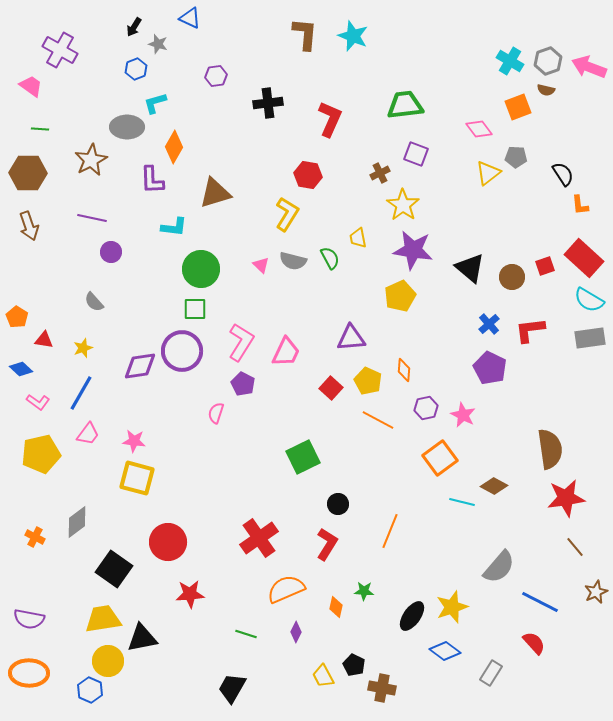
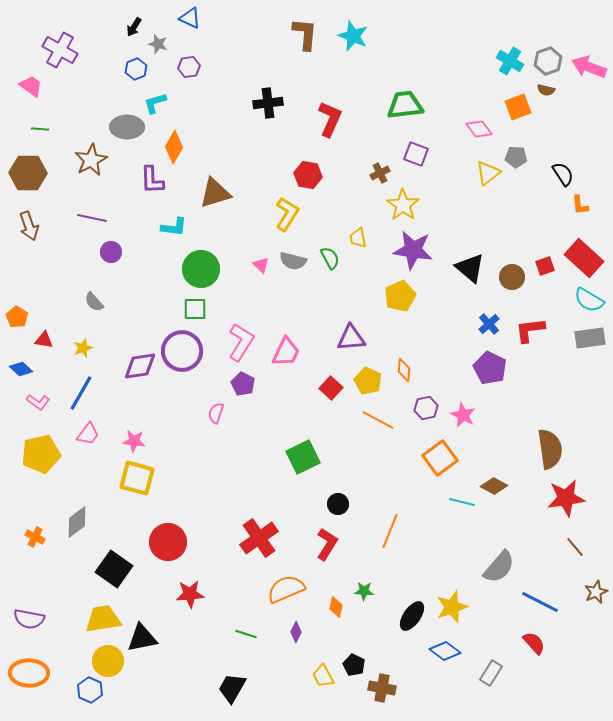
purple hexagon at (216, 76): moved 27 px left, 9 px up
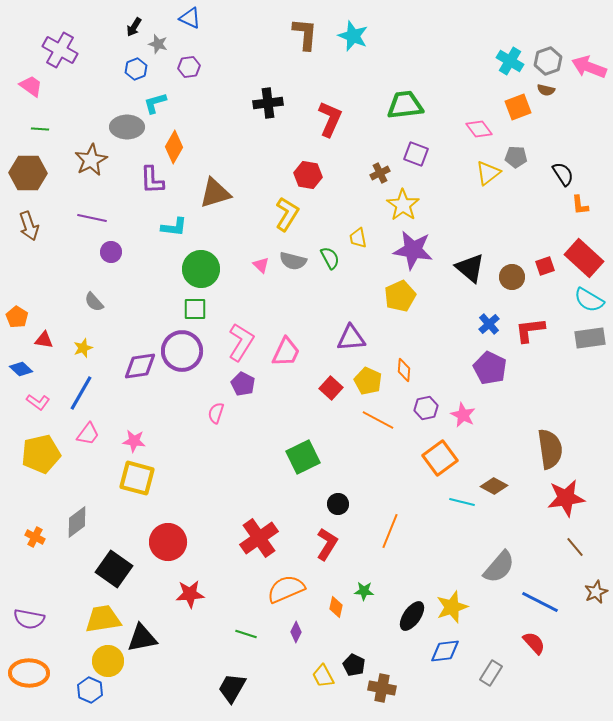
blue diamond at (445, 651): rotated 44 degrees counterclockwise
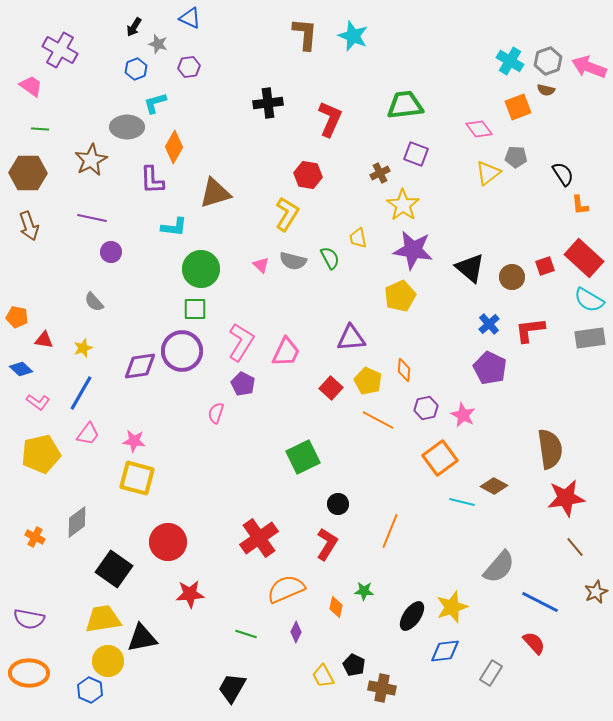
orange pentagon at (17, 317): rotated 20 degrees counterclockwise
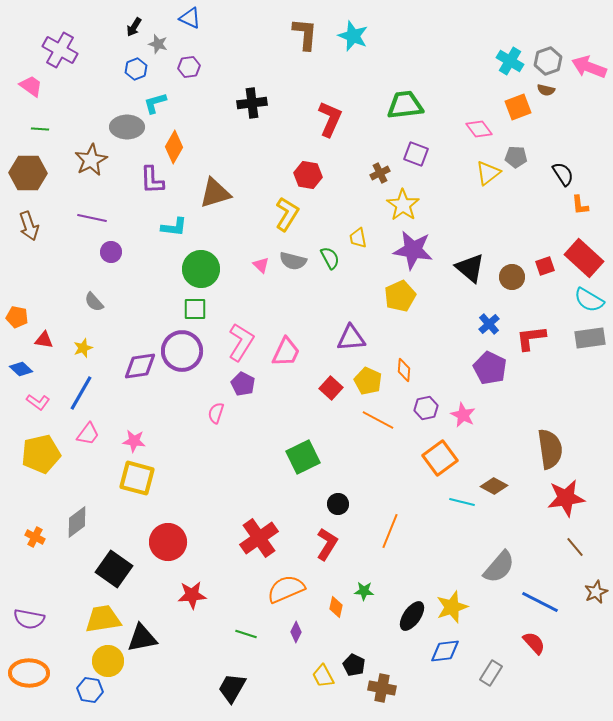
black cross at (268, 103): moved 16 px left
red L-shape at (530, 330): moved 1 px right, 8 px down
red star at (190, 594): moved 2 px right, 1 px down
blue hexagon at (90, 690): rotated 15 degrees counterclockwise
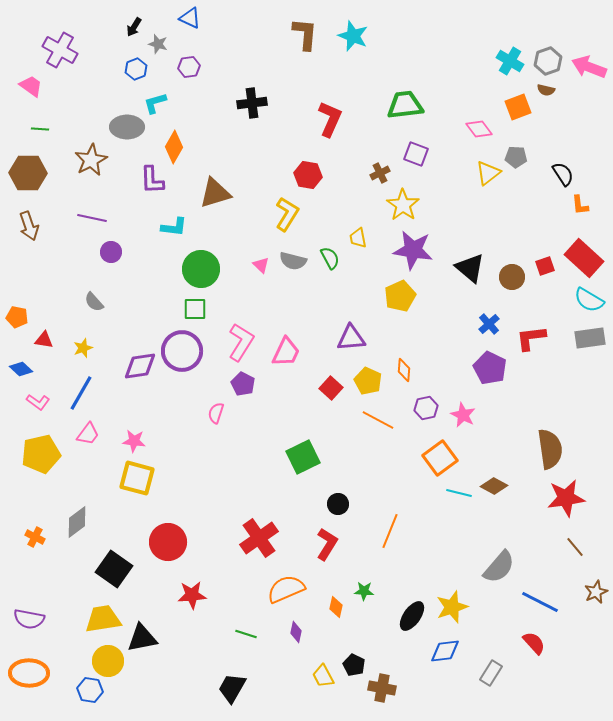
cyan line at (462, 502): moved 3 px left, 9 px up
purple diamond at (296, 632): rotated 15 degrees counterclockwise
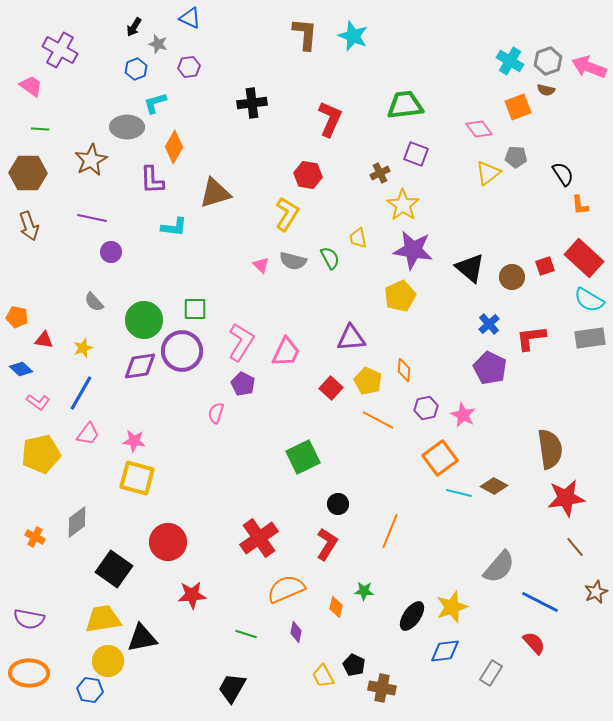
green circle at (201, 269): moved 57 px left, 51 px down
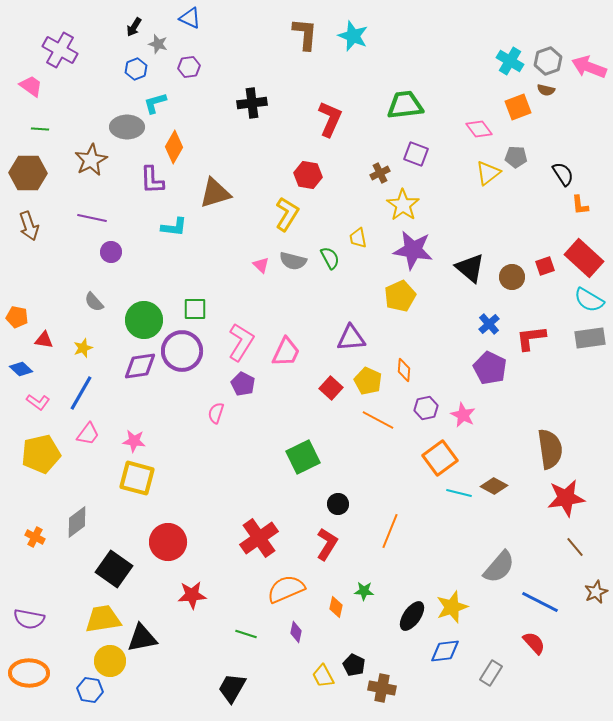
yellow circle at (108, 661): moved 2 px right
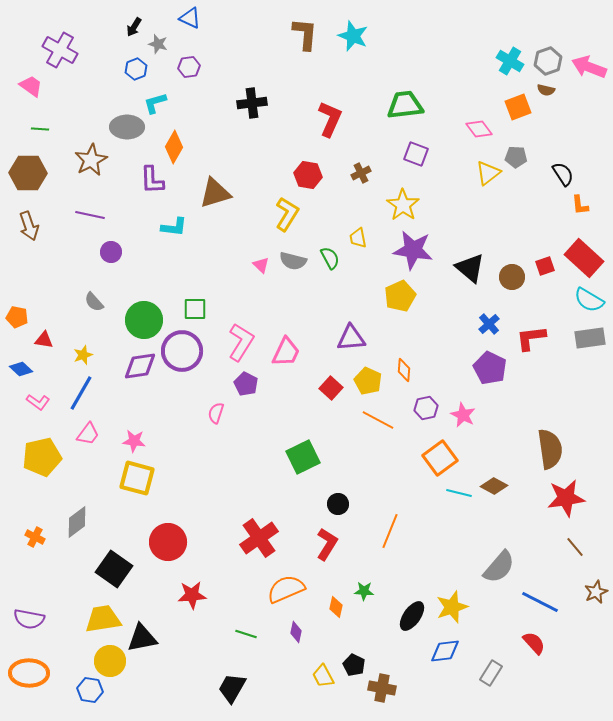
brown cross at (380, 173): moved 19 px left
purple line at (92, 218): moved 2 px left, 3 px up
yellow star at (83, 348): moved 7 px down
purple pentagon at (243, 384): moved 3 px right
yellow pentagon at (41, 454): moved 1 px right, 3 px down
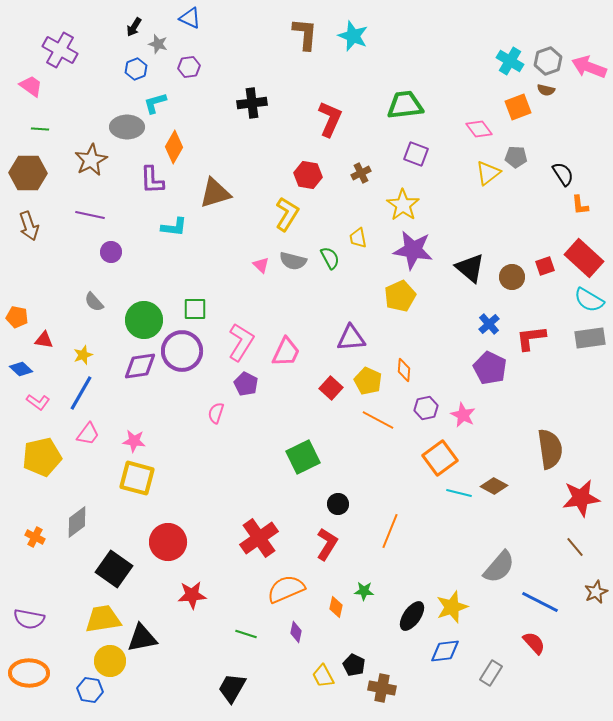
red star at (566, 498): moved 15 px right
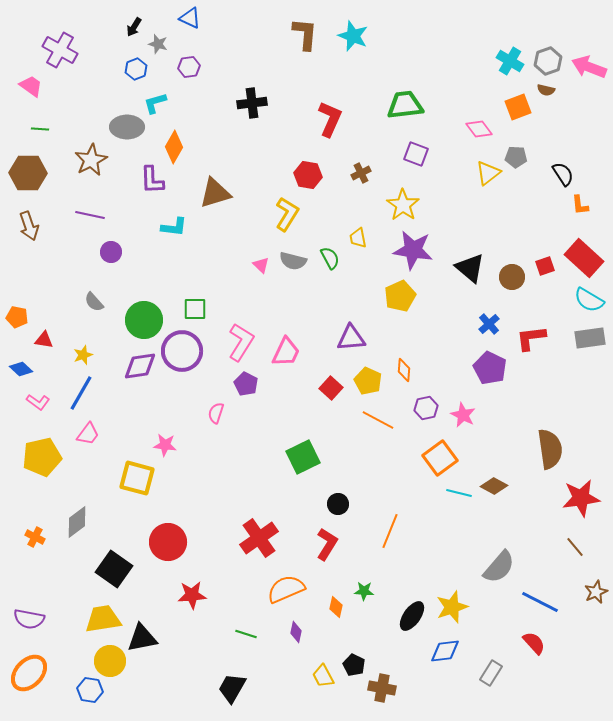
pink star at (134, 441): moved 31 px right, 4 px down
orange ellipse at (29, 673): rotated 48 degrees counterclockwise
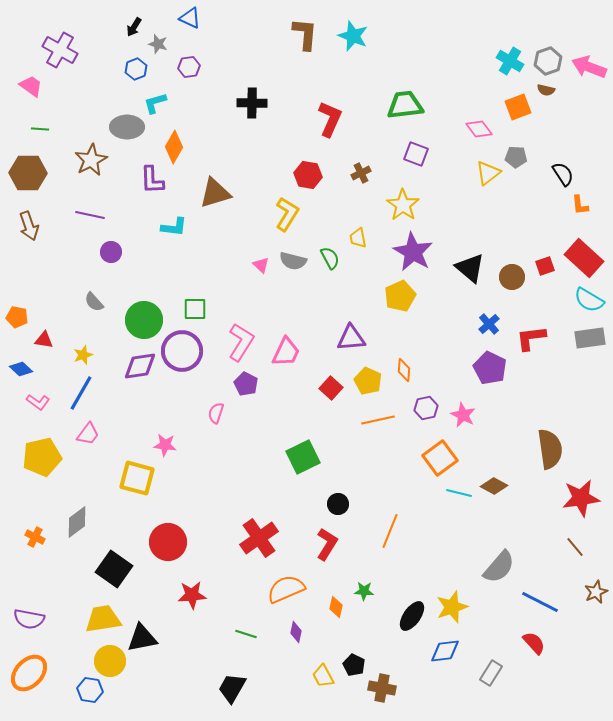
black cross at (252, 103): rotated 8 degrees clockwise
purple star at (413, 250): moved 2 px down; rotated 21 degrees clockwise
orange line at (378, 420): rotated 40 degrees counterclockwise
